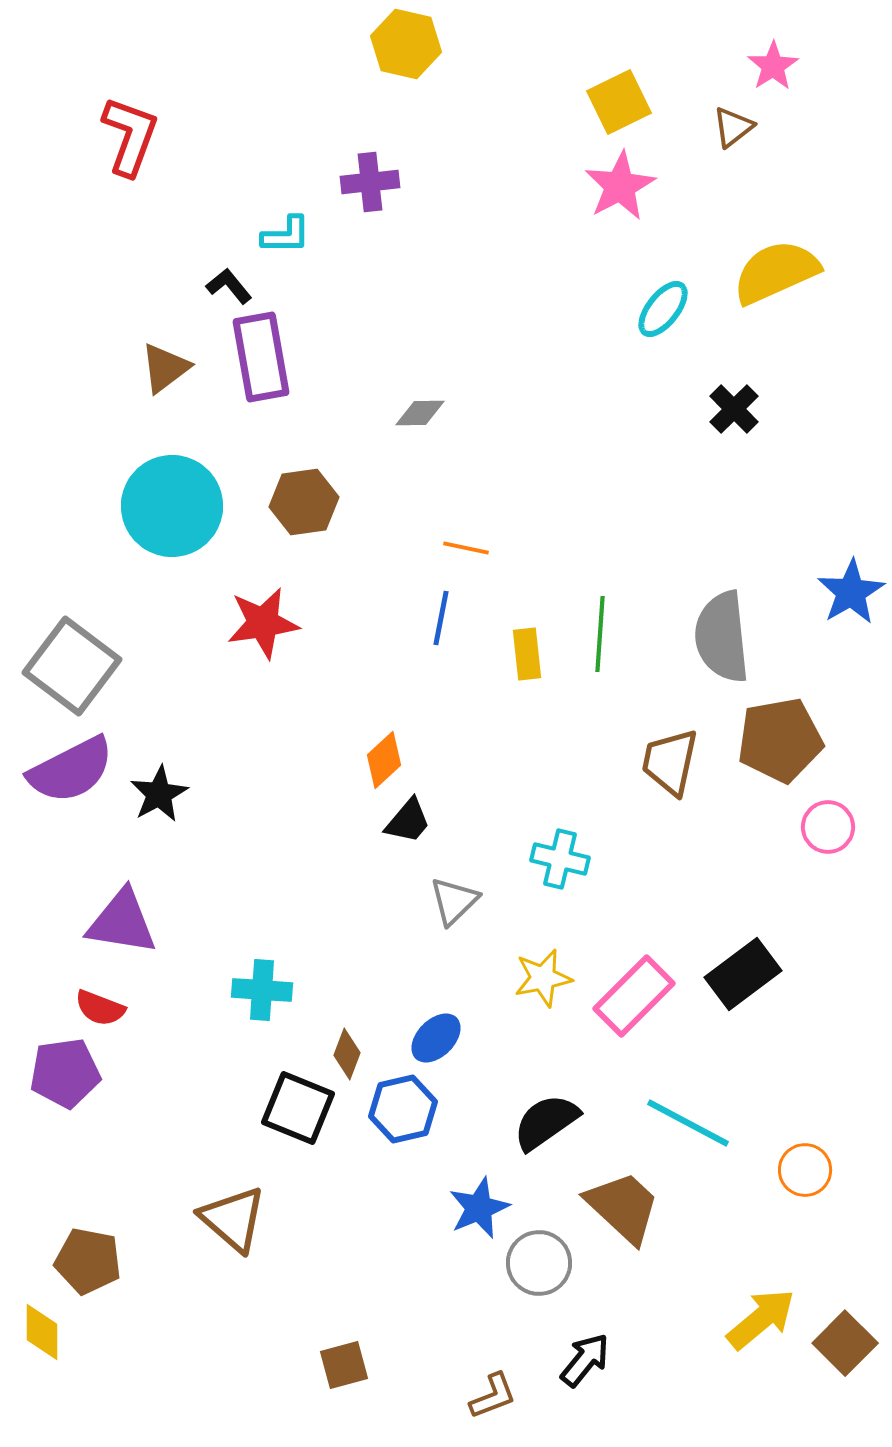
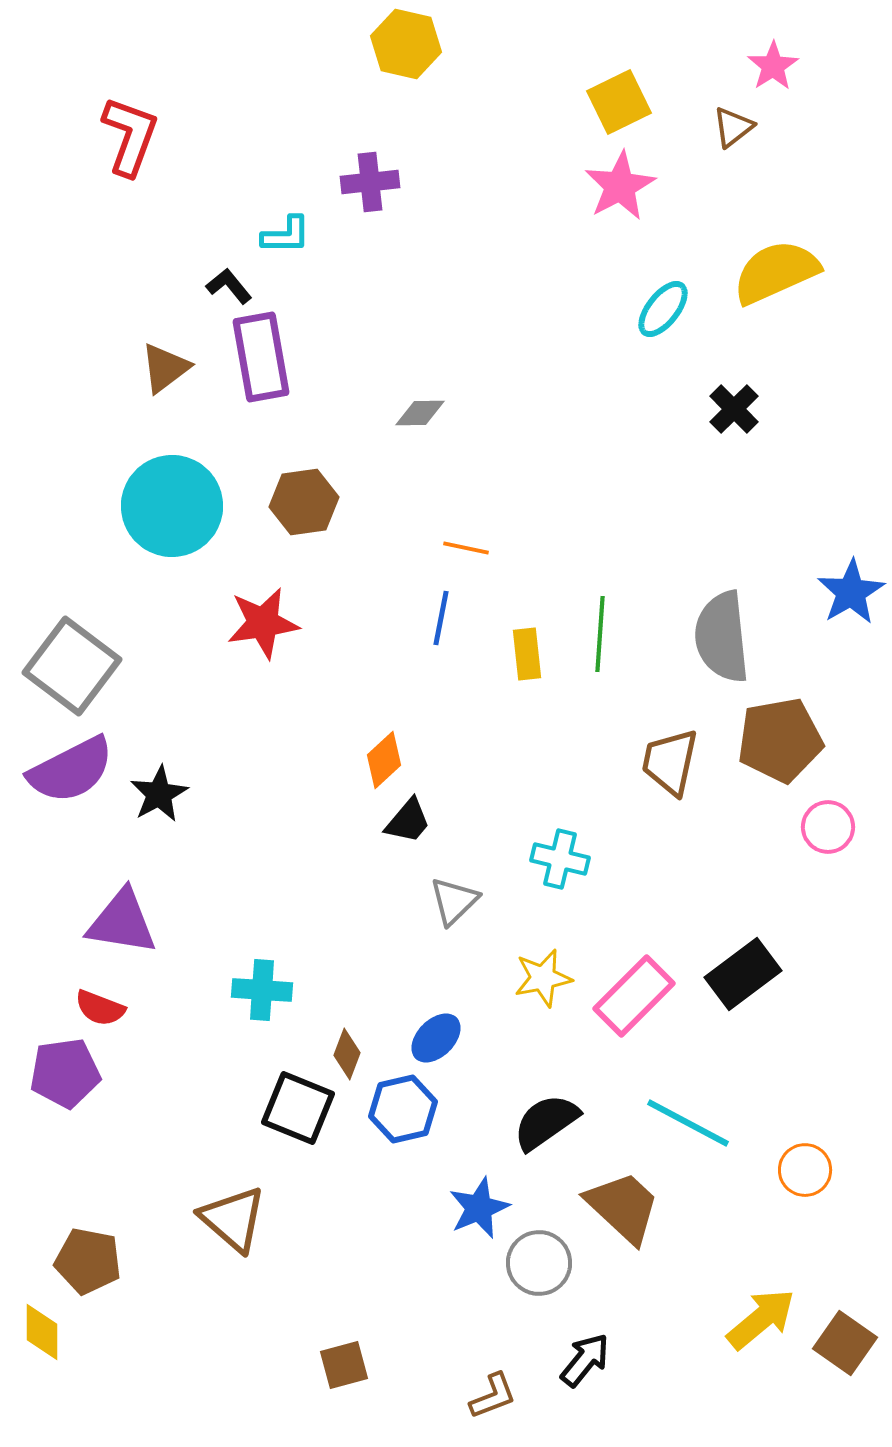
brown square at (845, 1343): rotated 10 degrees counterclockwise
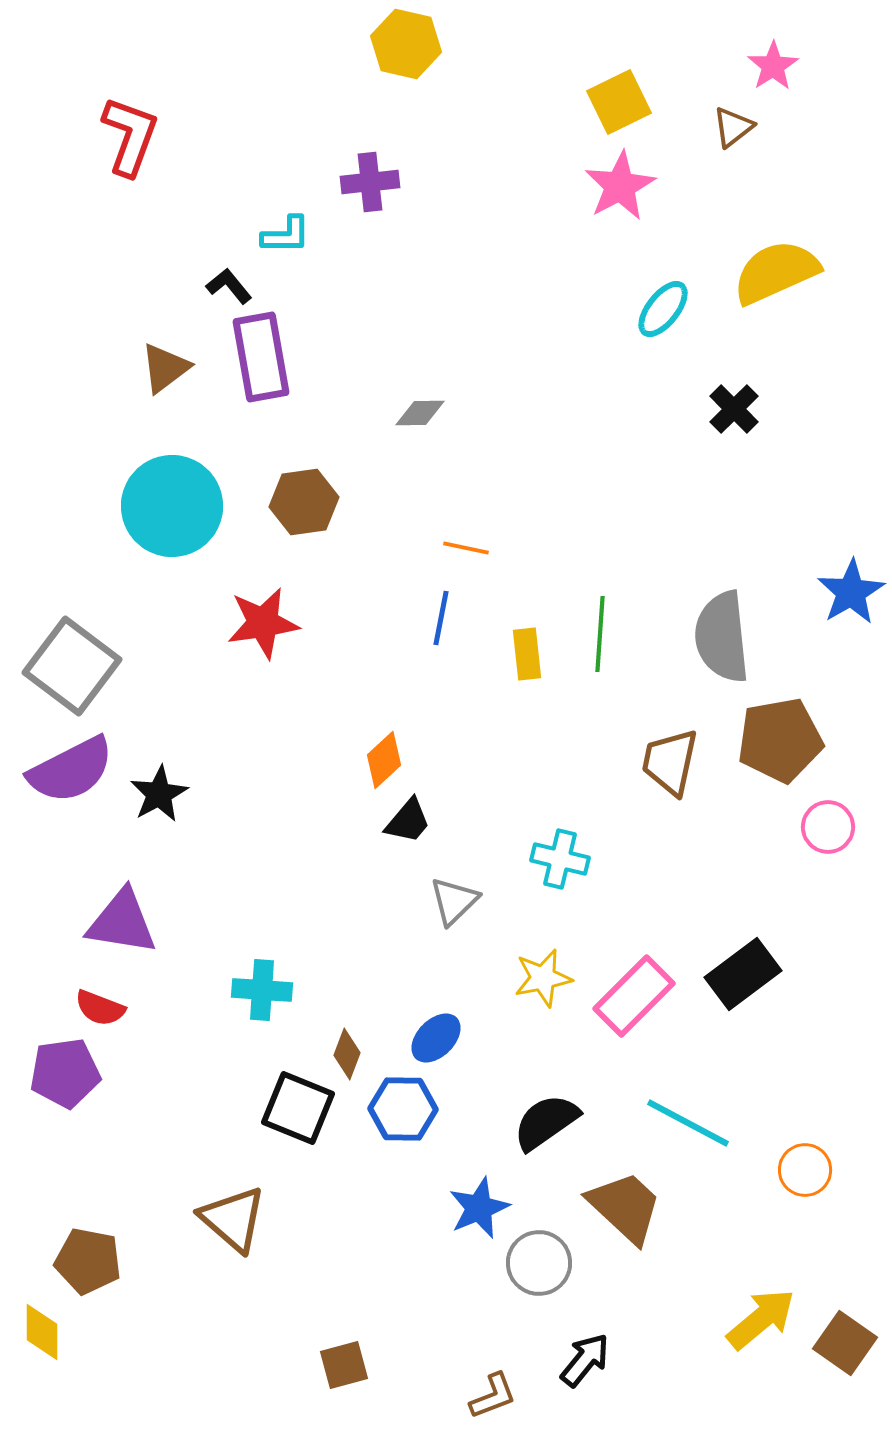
blue hexagon at (403, 1109): rotated 14 degrees clockwise
brown trapezoid at (623, 1207): moved 2 px right
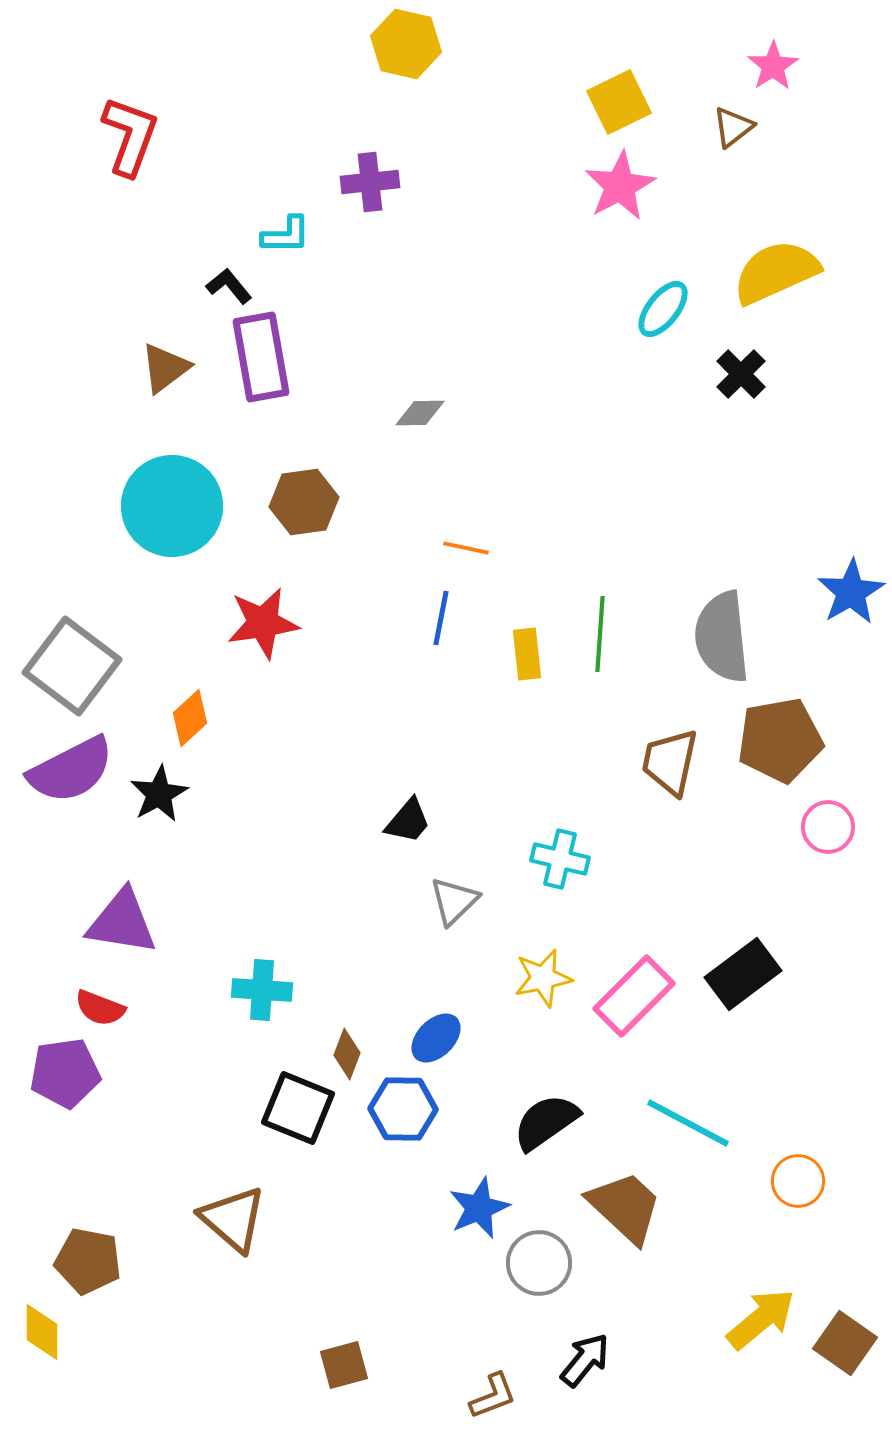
black cross at (734, 409): moved 7 px right, 35 px up
orange diamond at (384, 760): moved 194 px left, 42 px up
orange circle at (805, 1170): moved 7 px left, 11 px down
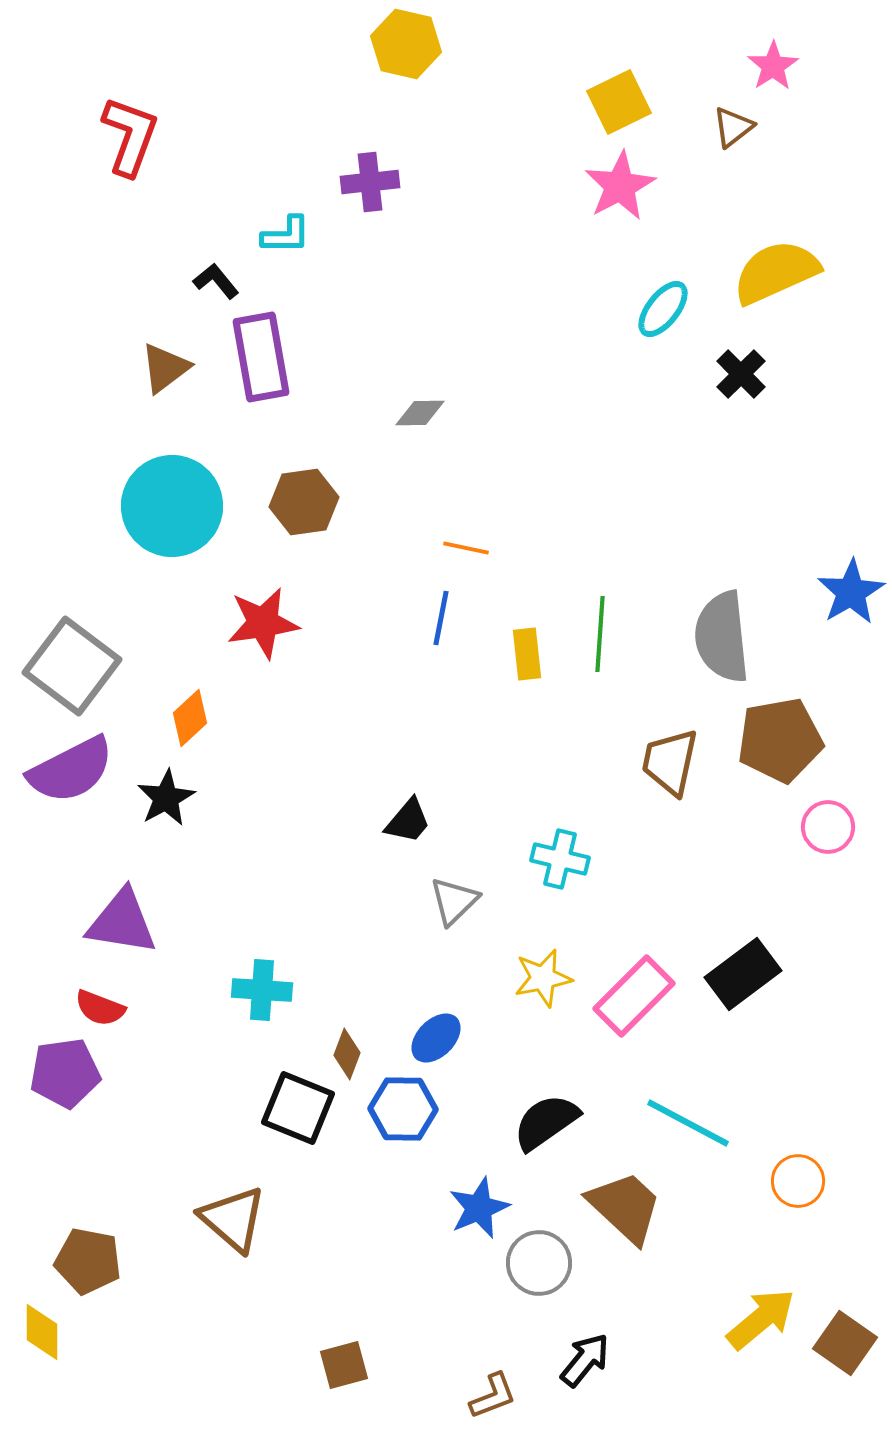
black L-shape at (229, 286): moved 13 px left, 5 px up
black star at (159, 794): moved 7 px right, 4 px down
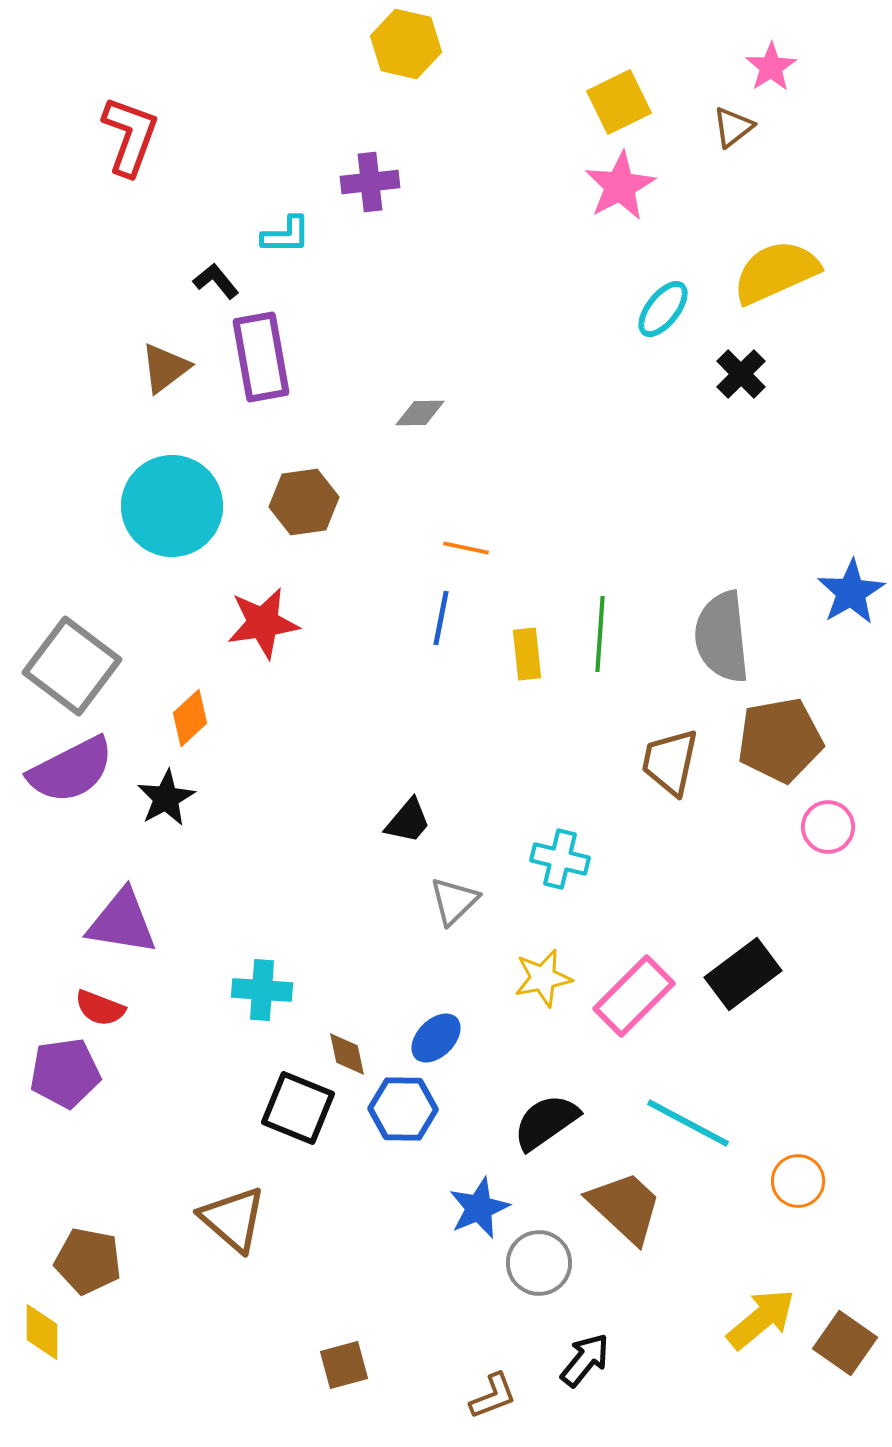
pink star at (773, 66): moved 2 px left, 1 px down
brown diamond at (347, 1054): rotated 33 degrees counterclockwise
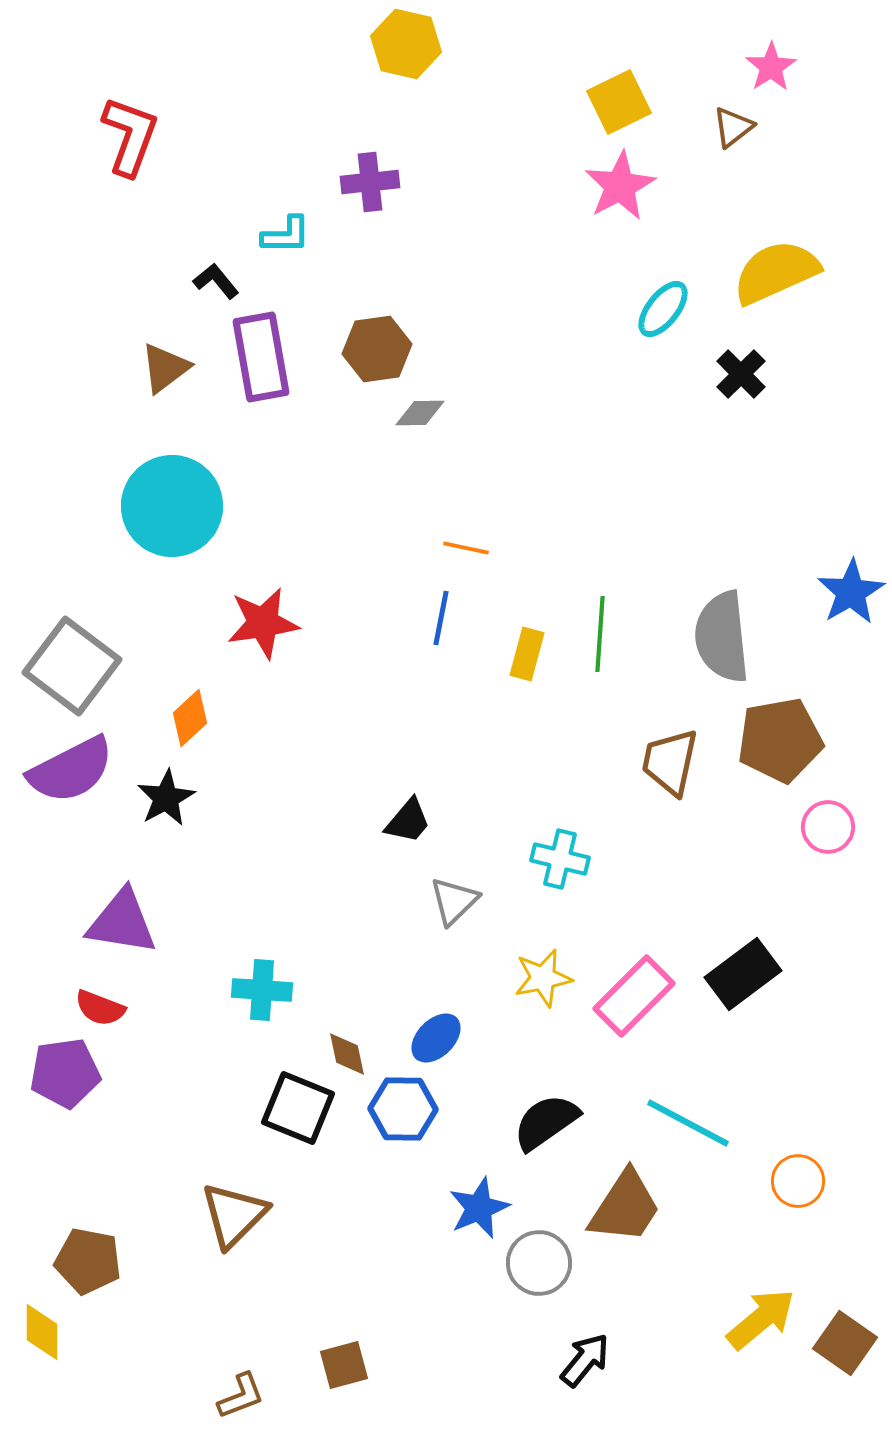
brown hexagon at (304, 502): moved 73 px right, 153 px up
yellow rectangle at (527, 654): rotated 21 degrees clockwise
brown trapezoid at (625, 1207): rotated 80 degrees clockwise
brown triangle at (233, 1219): moved 1 px right, 4 px up; rotated 34 degrees clockwise
brown L-shape at (493, 1396): moved 252 px left
